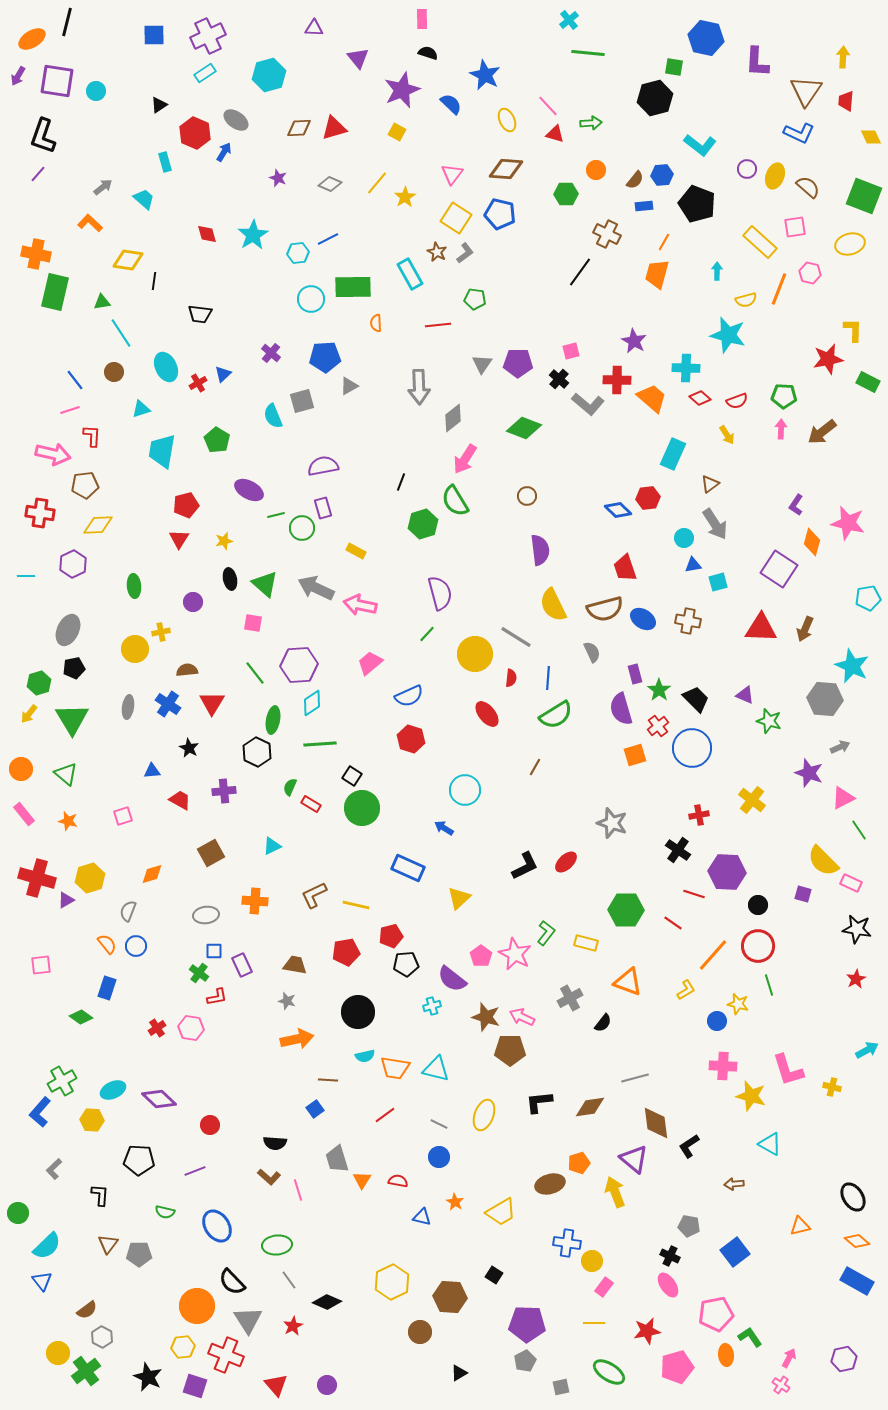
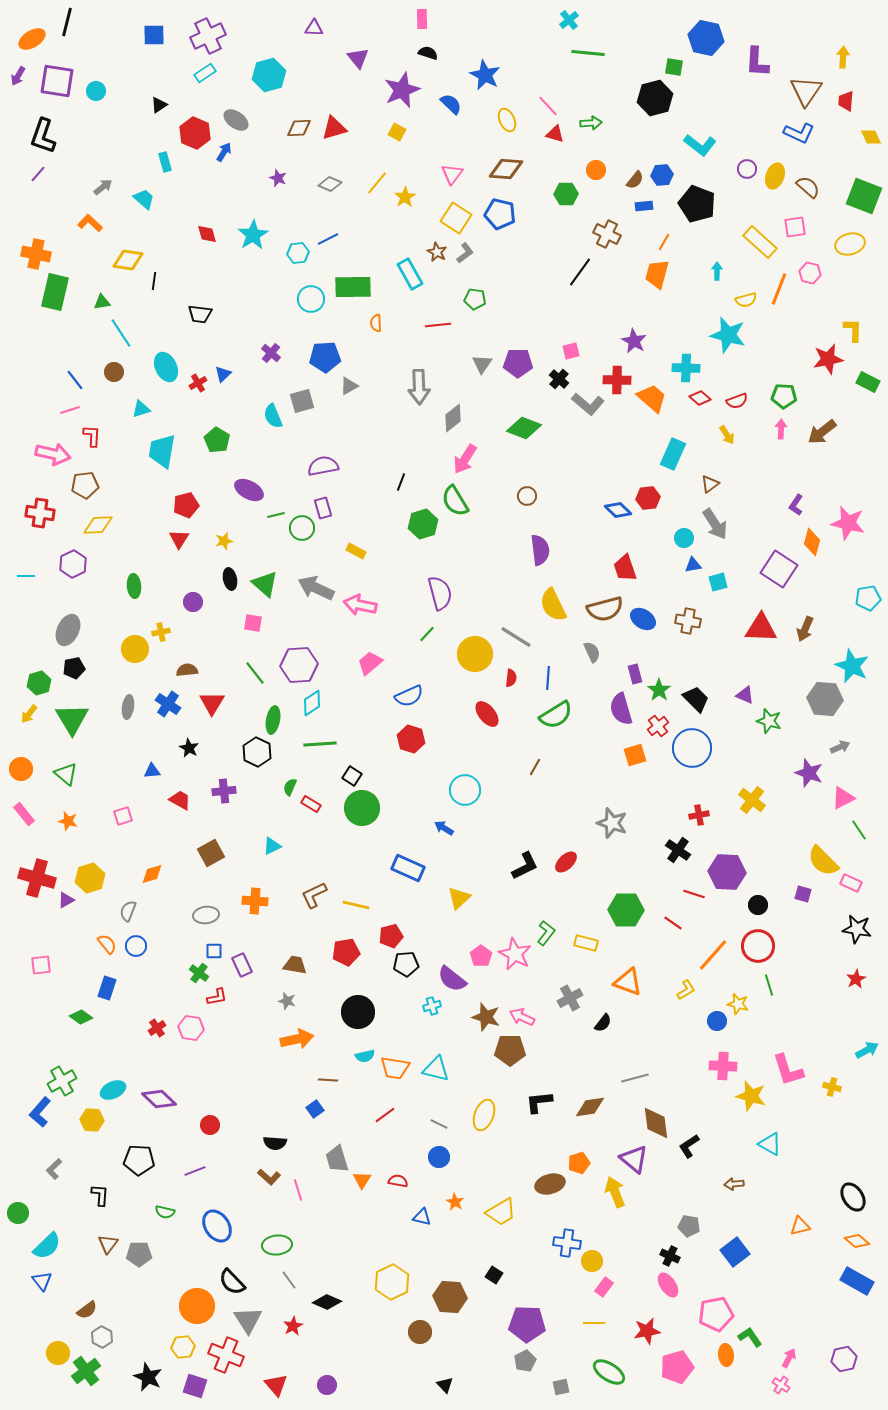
black triangle at (459, 1373): moved 14 px left, 12 px down; rotated 42 degrees counterclockwise
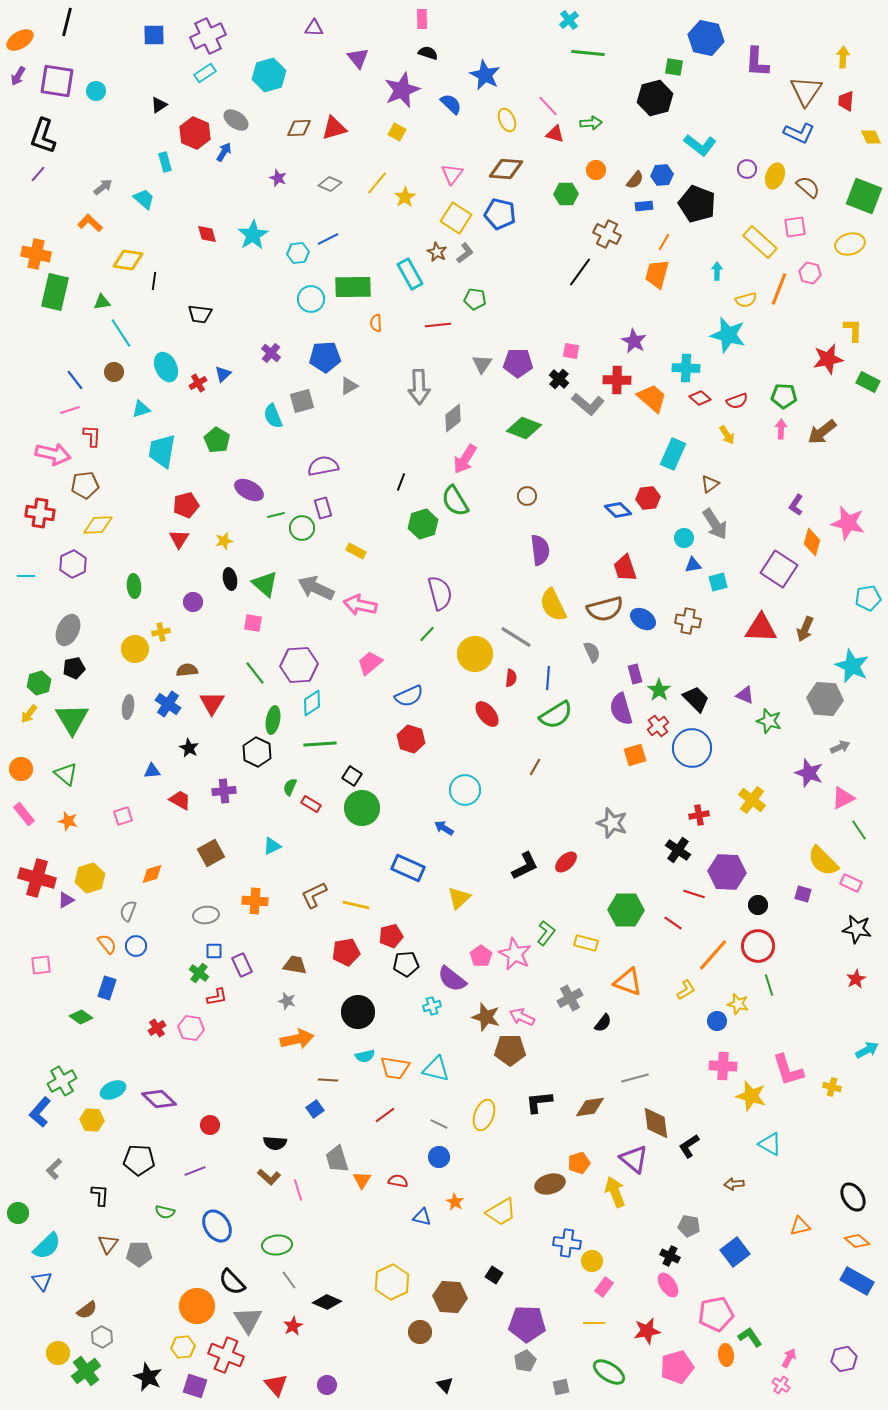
orange ellipse at (32, 39): moved 12 px left, 1 px down
pink square at (571, 351): rotated 24 degrees clockwise
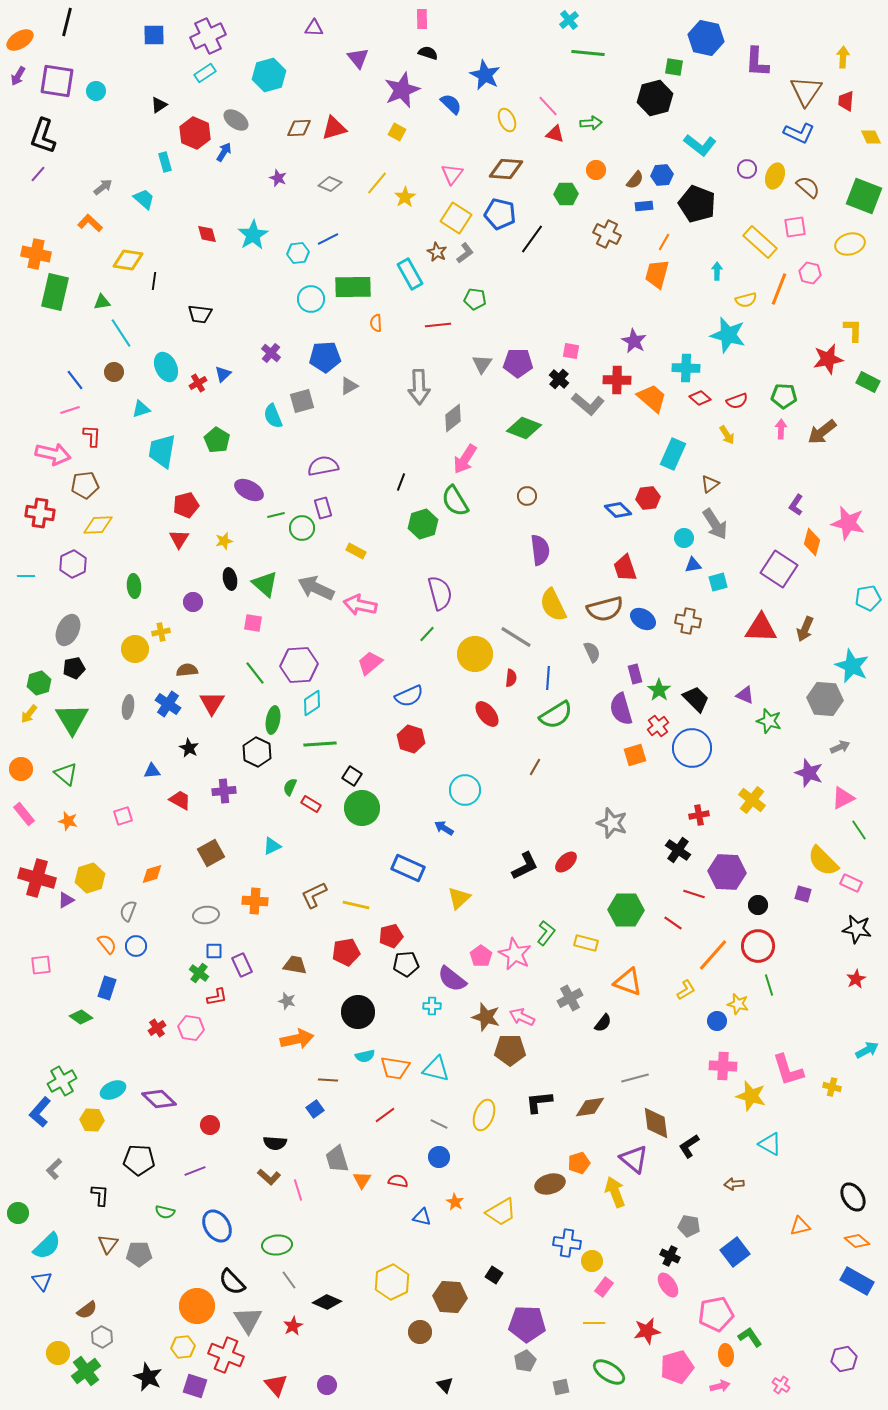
black line at (580, 272): moved 48 px left, 33 px up
cyan cross at (432, 1006): rotated 18 degrees clockwise
pink arrow at (789, 1358): moved 69 px left, 28 px down; rotated 48 degrees clockwise
